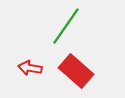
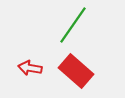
green line: moved 7 px right, 1 px up
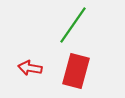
red rectangle: rotated 64 degrees clockwise
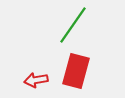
red arrow: moved 6 px right, 12 px down; rotated 20 degrees counterclockwise
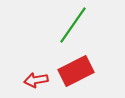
red rectangle: rotated 48 degrees clockwise
